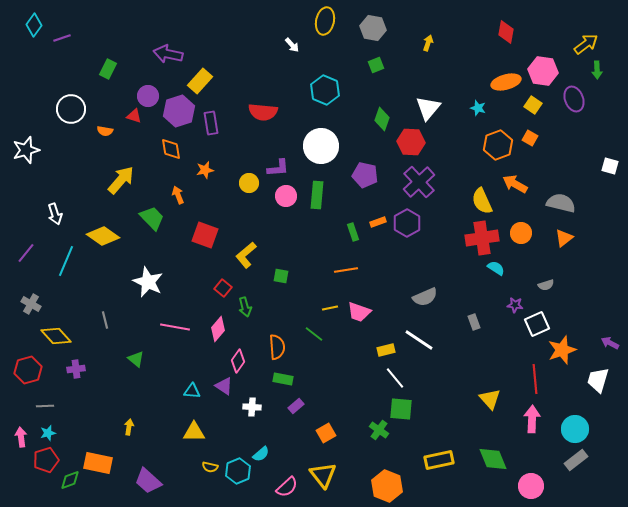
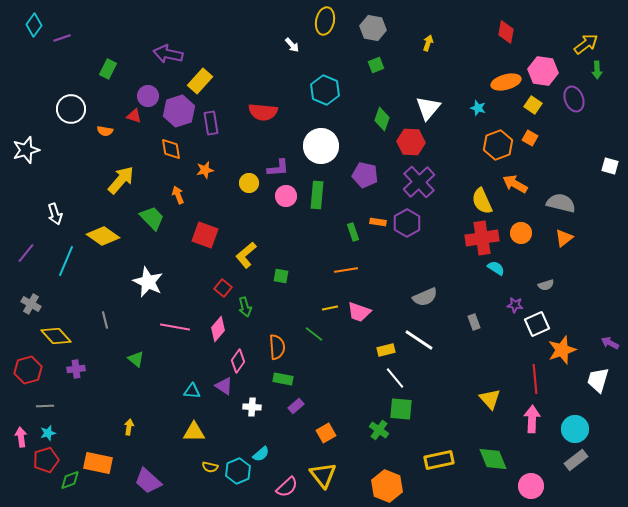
orange rectangle at (378, 222): rotated 28 degrees clockwise
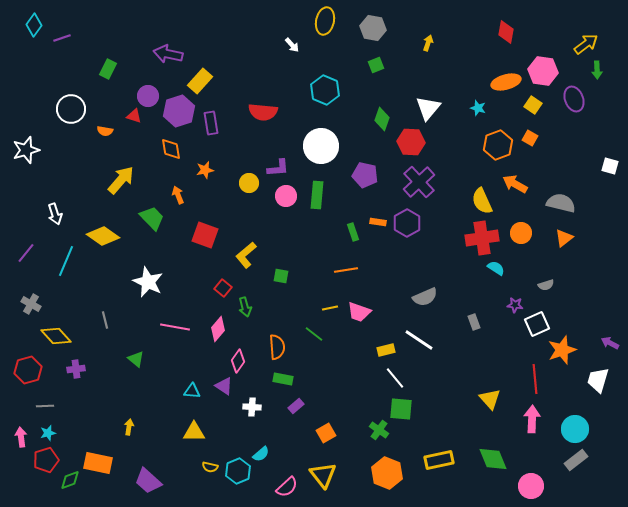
orange hexagon at (387, 486): moved 13 px up
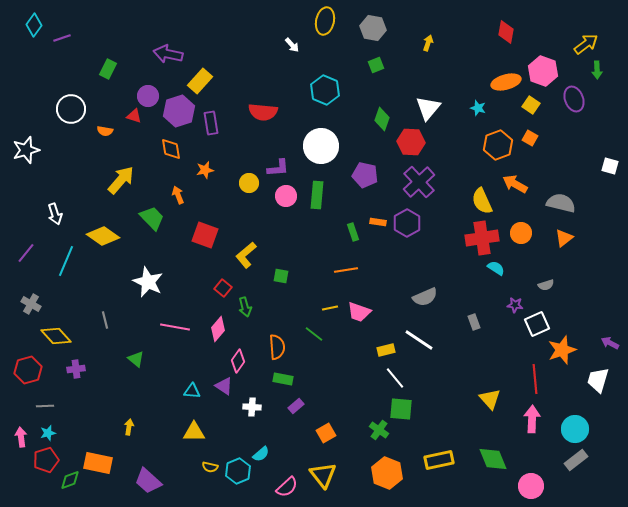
pink hexagon at (543, 71): rotated 12 degrees clockwise
yellow square at (533, 105): moved 2 px left
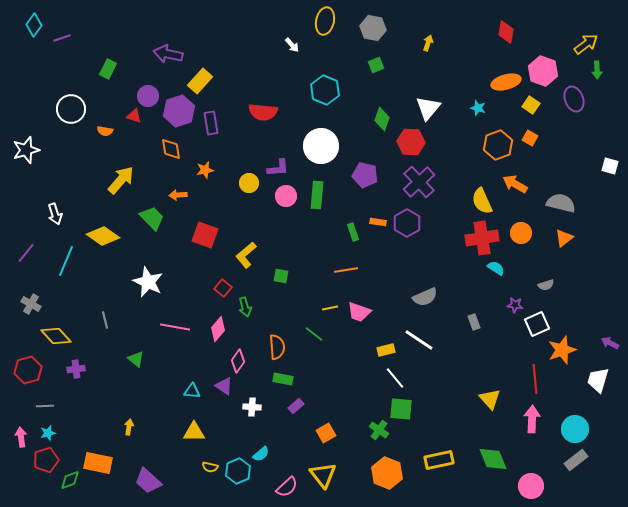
orange arrow at (178, 195): rotated 72 degrees counterclockwise
